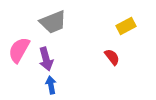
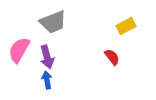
purple arrow: moved 1 px right, 2 px up
blue arrow: moved 4 px left, 5 px up
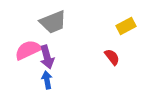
pink semicircle: moved 9 px right; rotated 36 degrees clockwise
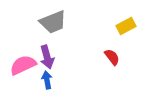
pink semicircle: moved 5 px left, 15 px down
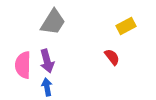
gray trapezoid: rotated 36 degrees counterclockwise
purple arrow: moved 4 px down
pink semicircle: rotated 64 degrees counterclockwise
blue arrow: moved 7 px down
